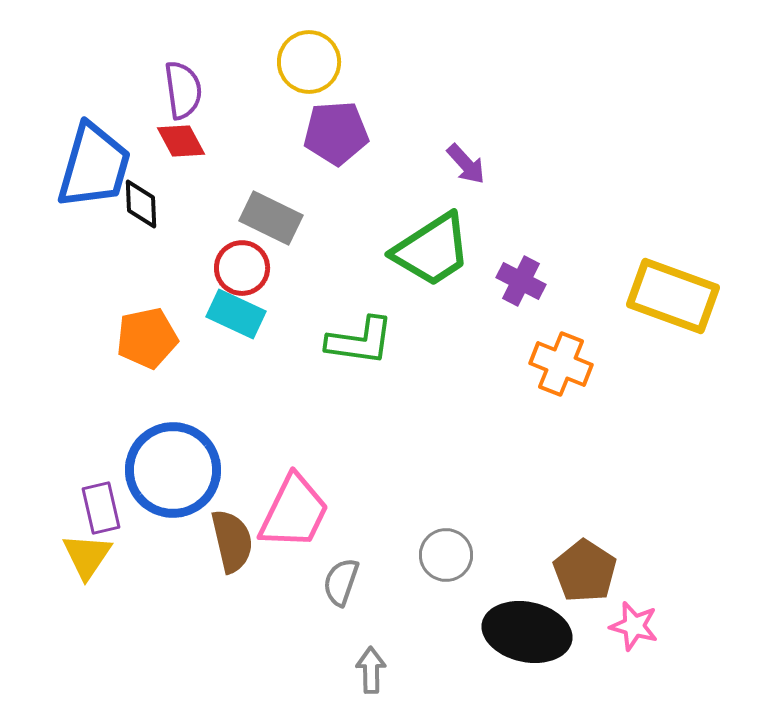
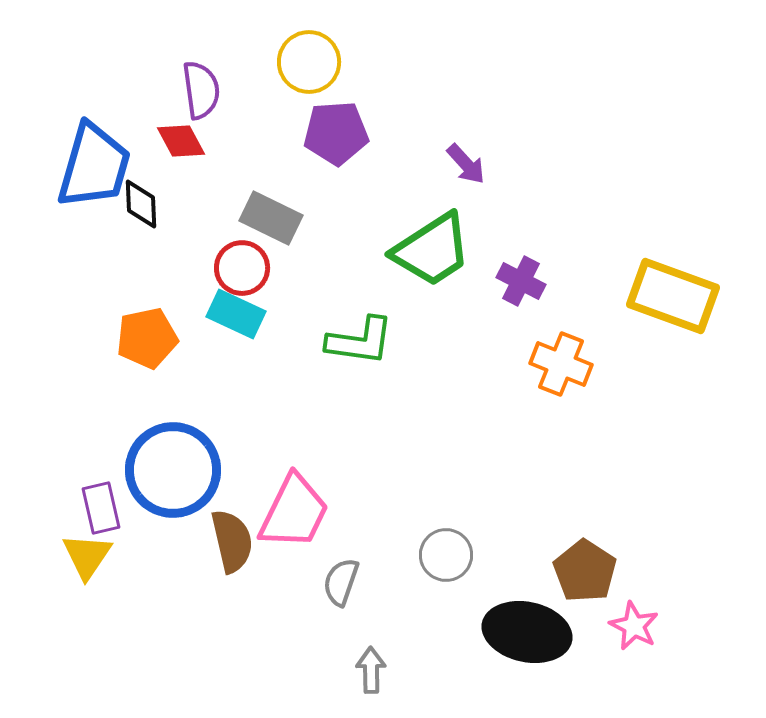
purple semicircle: moved 18 px right
pink star: rotated 12 degrees clockwise
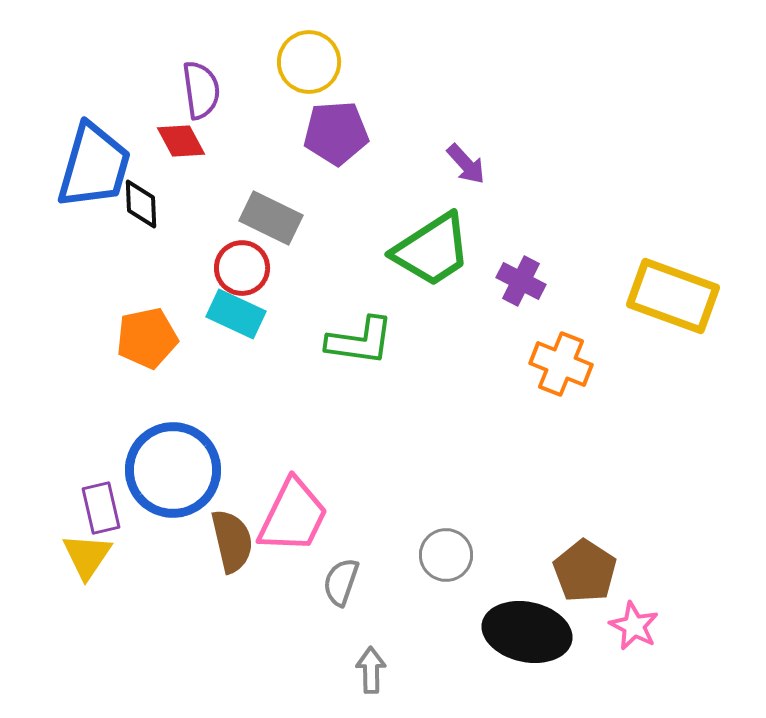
pink trapezoid: moved 1 px left, 4 px down
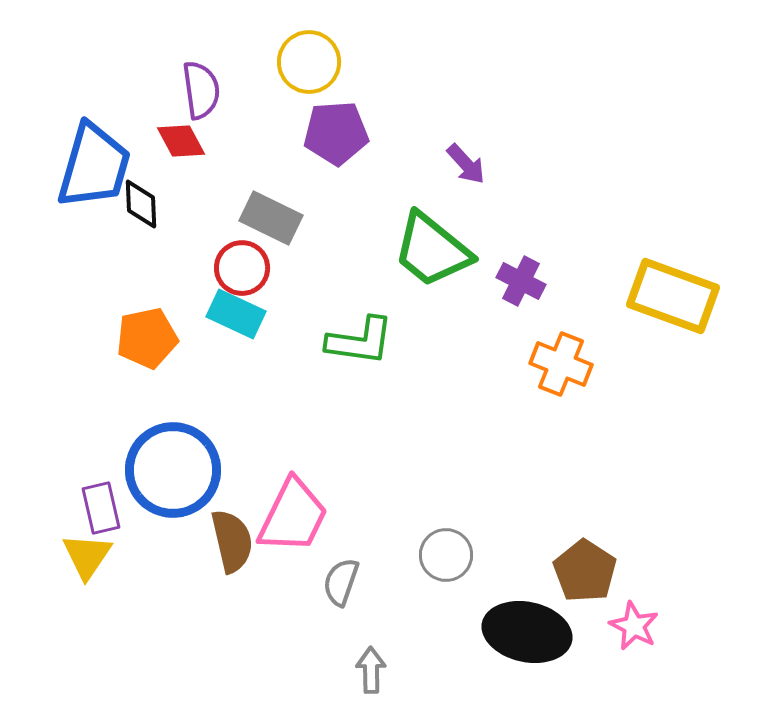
green trapezoid: rotated 72 degrees clockwise
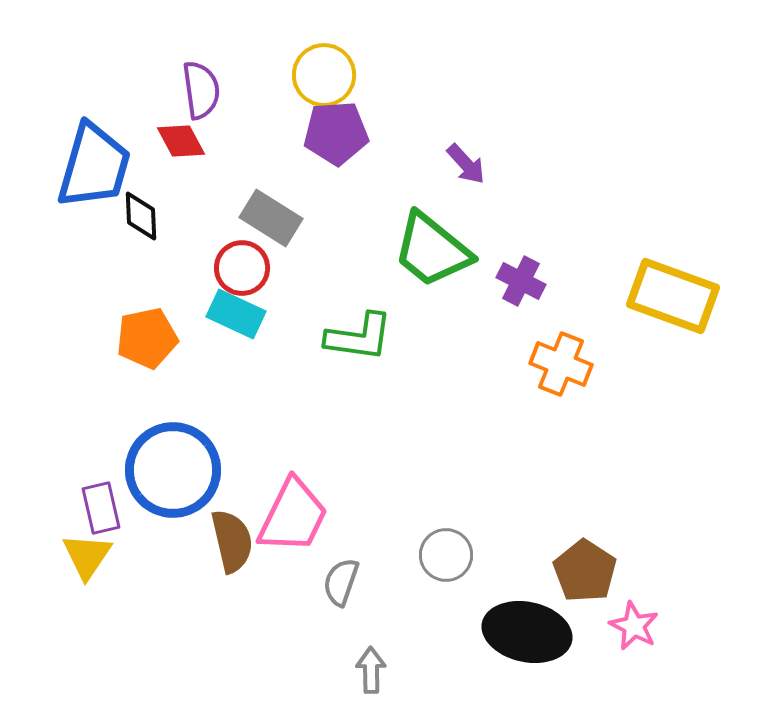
yellow circle: moved 15 px right, 13 px down
black diamond: moved 12 px down
gray rectangle: rotated 6 degrees clockwise
green L-shape: moved 1 px left, 4 px up
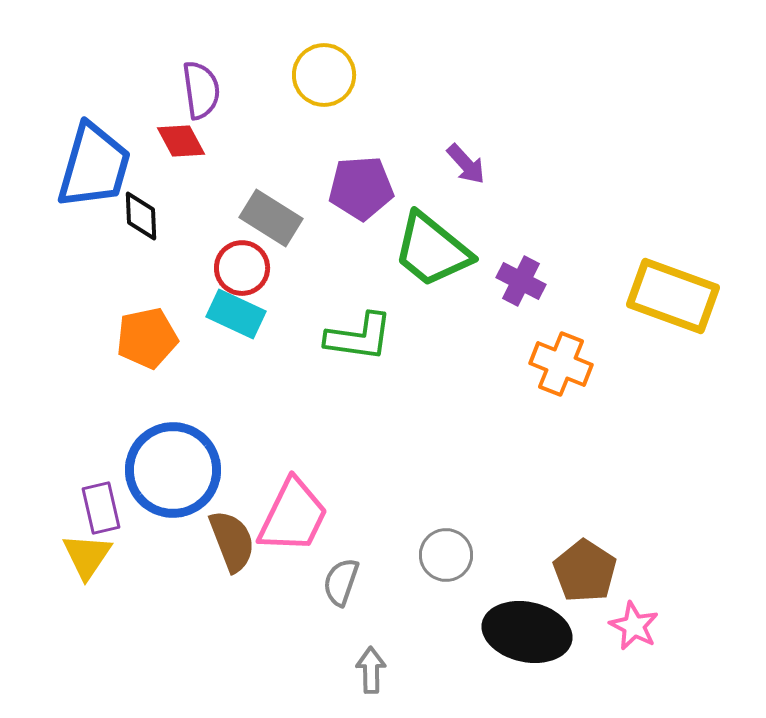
purple pentagon: moved 25 px right, 55 px down
brown semicircle: rotated 8 degrees counterclockwise
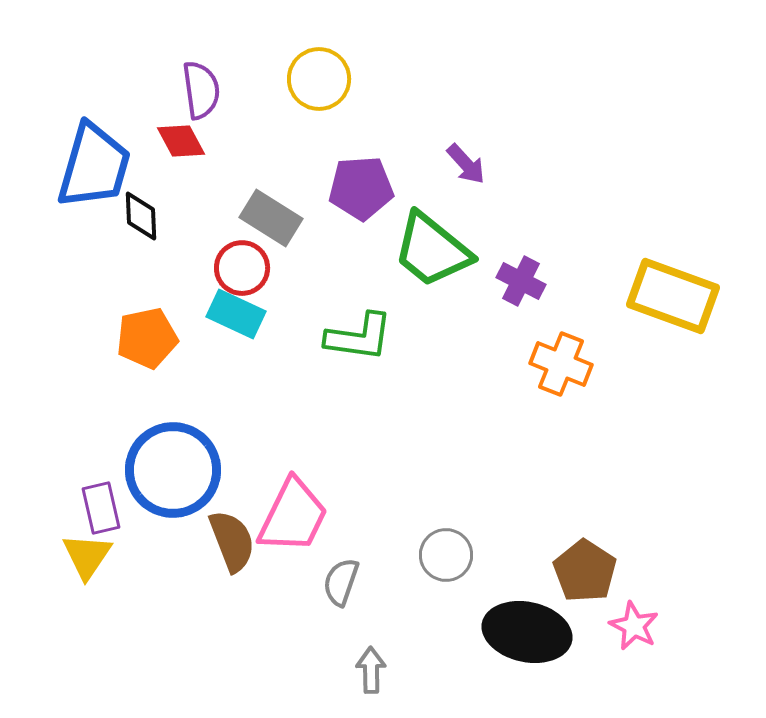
yellow circle: moved 5 px left, 4 px down
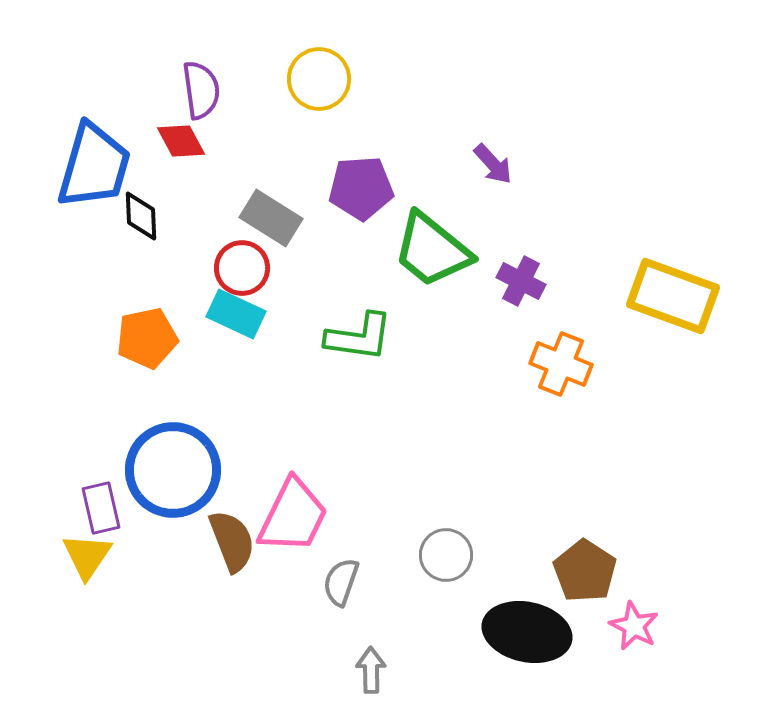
purple arrow: moved 27 px right
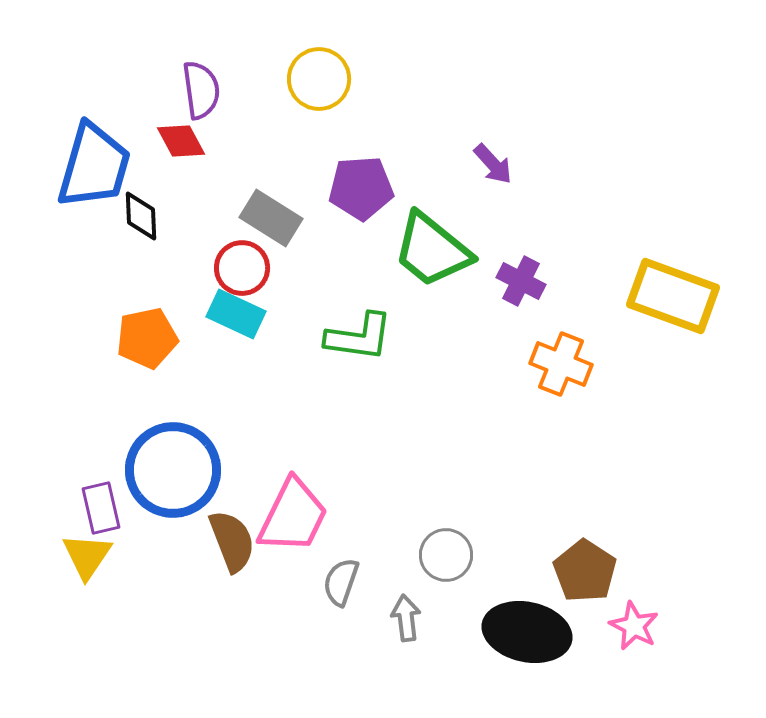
gray arrow: moved 35 px right, 52 px up; rotated 6 degrees counterclockwise
